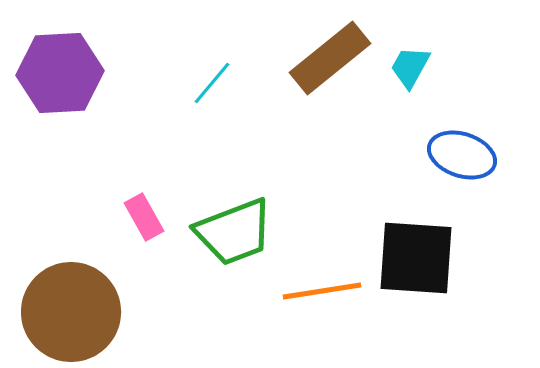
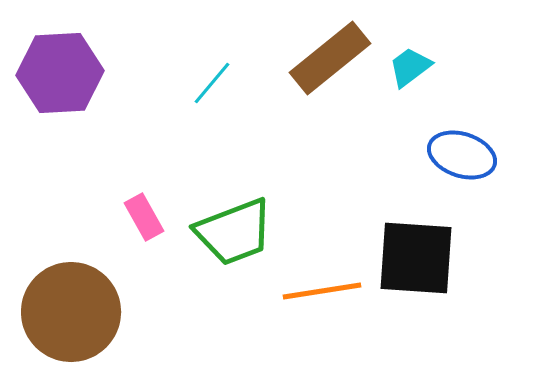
cyan trapezoid: rotated 24 degrees clockwise
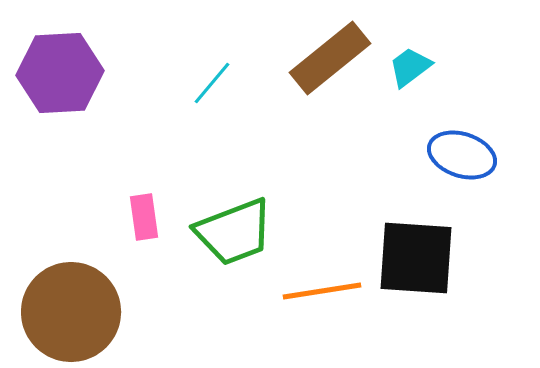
pink rectangle: rotated 21 degrees clockwise
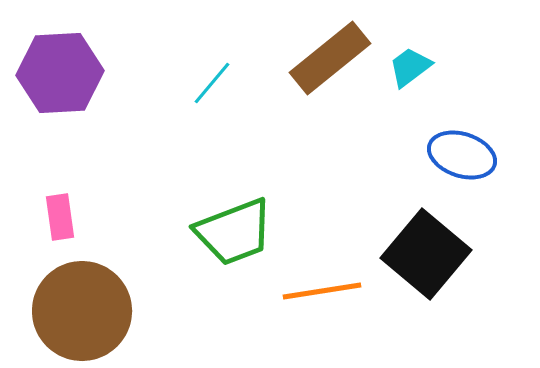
pink rectangle: moved 84 px left
black square: moved 10 px right, 4 px up; rotated 36 degrees clockwise
brown circle: moved 11 px right, 1 px up
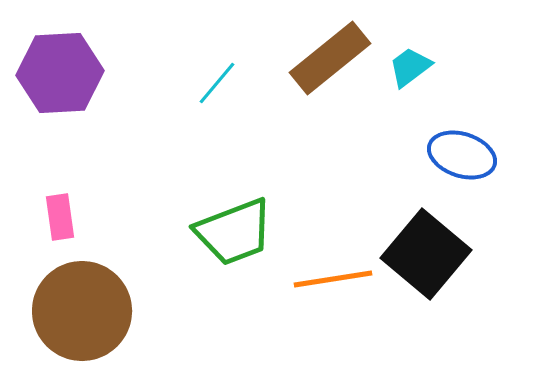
cyan line: moved 5 px right
orange line: moved 11 px right, 12 px up
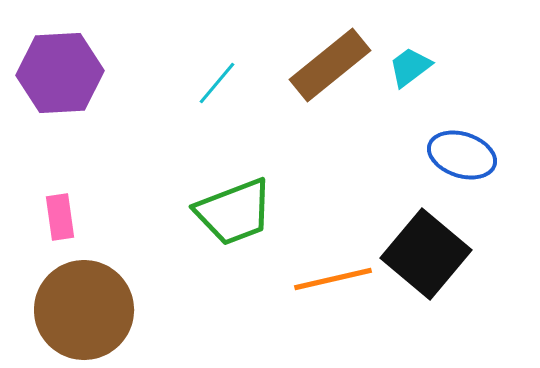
brown rectangle: moved 7 px down
green trapezoid: moved 20 px up
orange line: rotated 4 degrees counterclockwise
brown circle: moved 2 px right, 1 px up
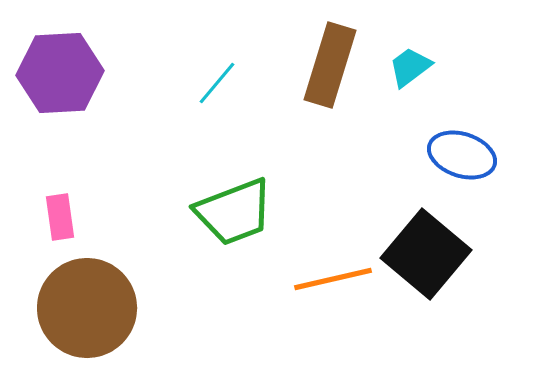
brown rectangle: rotated 34 degrees counterclockwise
brown circle: moved 3 px right, 2 px up
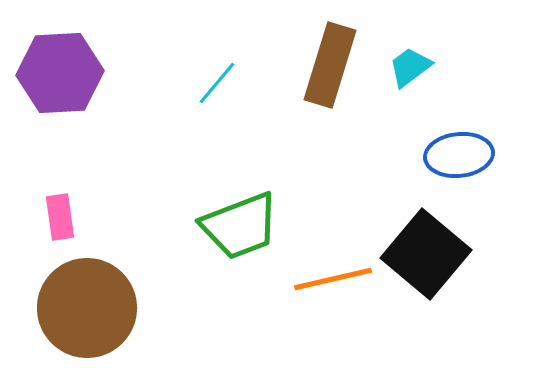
blue ellipse: moved 3 px left; rotated 24 degrees counterclockwise
green trapezoid: moved 6 px right, 14 px down
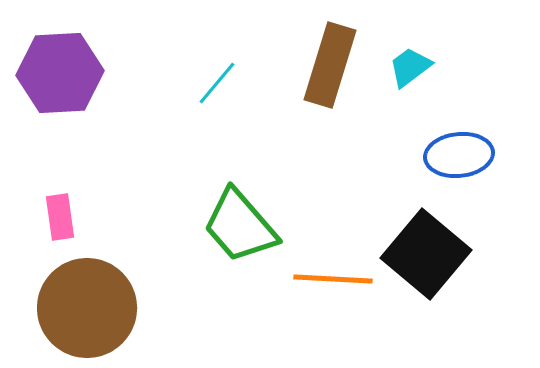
green trapezoid: rotated 70 degrees clockwise
orange line: rotated 16 degrees clockwise
